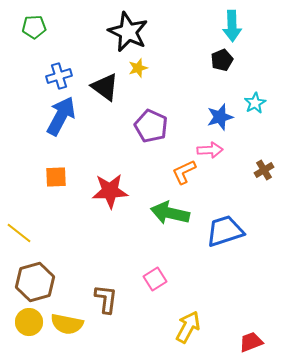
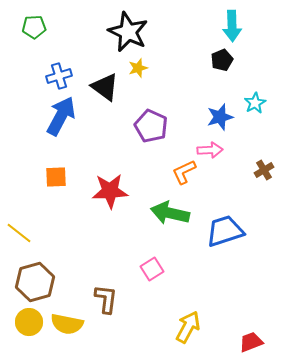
pink square: moved 3 px left, 10 px up
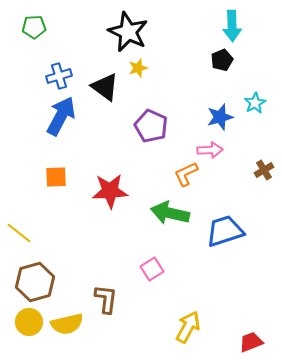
orange L-shape: moved 2 px right, 2 px down
yellow semicircle: rotated 24 degrees counterclockwise
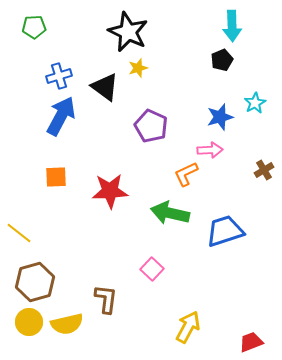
pink square: rotated 15 degrees counterclockwise
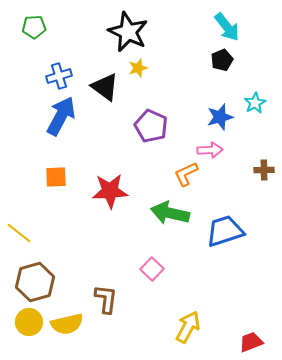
cyan arrow: moved 5 px left, 1 px down; rotated 36 degrees counterclockwise
brown cross: rotated 30 degrees clockwise
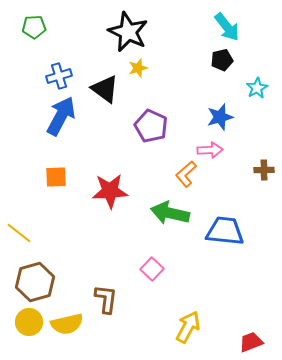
black pentagon: rotated 10 degrees clockwise
black triangle: moved 2 px down
cyan star: moved 2 px right, 15 px up
orange L-shape: rotated 16 degrees counterclockwise
blue trapezoid: rotated 24 degrees clockwise
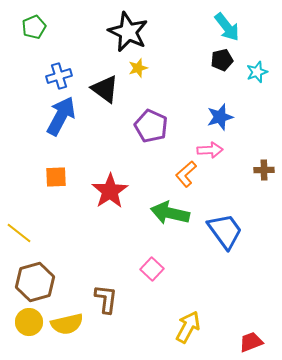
green pentagon: rotated 20 degrees counterclockwise
cyan star: moved 16 px up; rotated 10 degrees clockwise
red star: rotated 30 degrees counterclockwise
blue trapezoid: rotated 48 degrees clockwise
